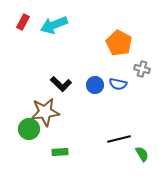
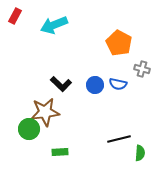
red rectangle: moved 8 px left, 6 px up
green semicircle: moved 2 px left, 1 px up; rotated 35 degrees clockwise
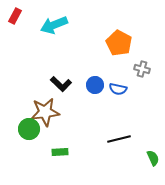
blue semicircle: moved 5 px down
green semicircle: moved 13 px right, 5 px down; rotated 28 degrees counterclockwise
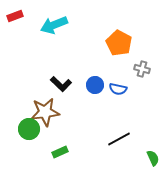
red rectangle: rotated 42 degrees clockwise
black line: rotated 15 degrees counterclockwise
green rectangle: rotated 21 degrees counterclockwise
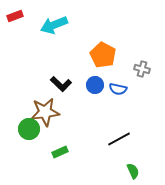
orange pentagon: moved 16 px left, 12 px down
green semicircle: moved 20 px left, 13 px down
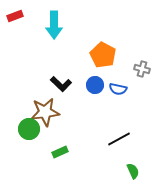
cyan arrow: rotated 68 degrees counterclockwise
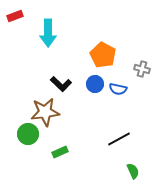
cyan arrow: moved 6 px left, 8 px down
blue circle: moved 1 px up
green circle: moved 1 px left, 5 px down
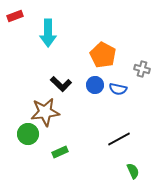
blue circle: moved 1 px down
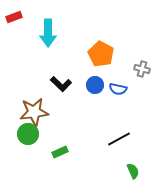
red rectangle: moved 1 px left, 1 px down
orange pentagon: moved 2 px left, 1 px up
brown star: moved 11 px left
